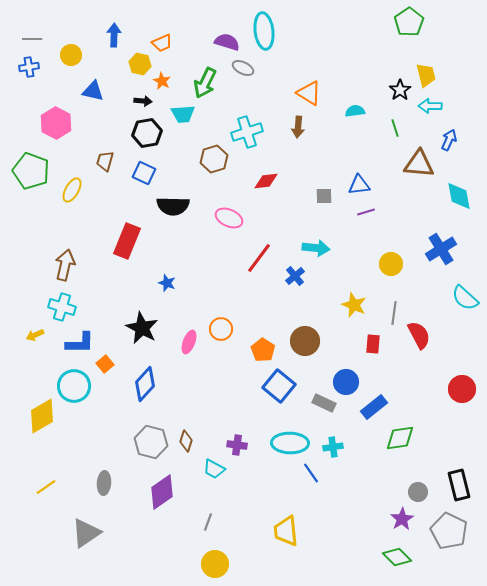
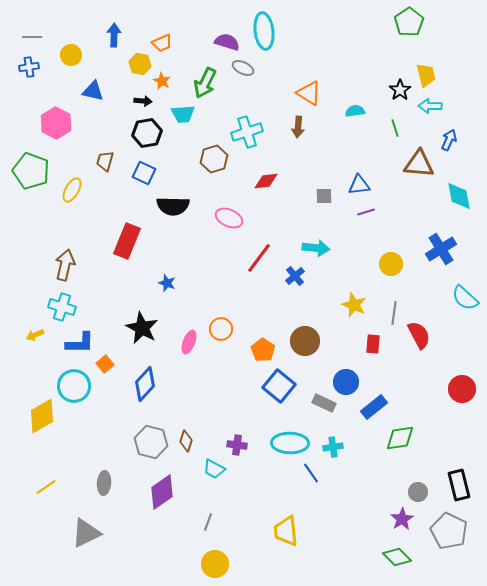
gray line at (32, 39): moved 2 px up
gray triangle at (86, 533): rotated 8 degrees clockwise
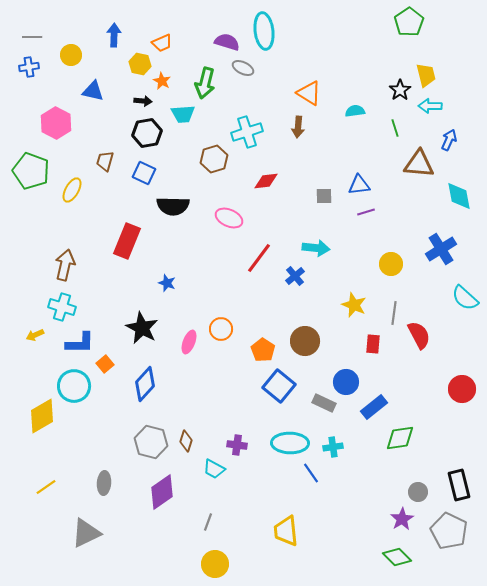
green arrow at (205, 83): rotated 12 degrees counterclockwise
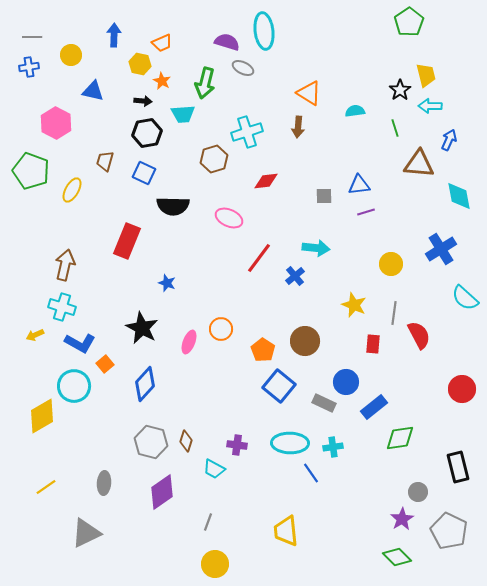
blue L-shape at (80, 343): rotated 28 degrees clockwise
black rectangle at (459, 485): moved 1 px left, 18 px up
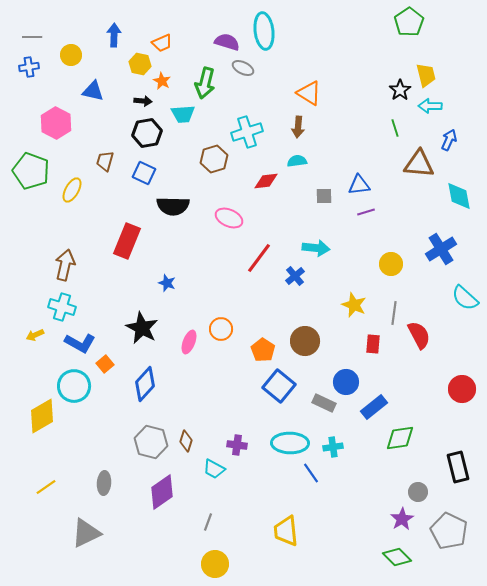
cyan semicircle at (355, 111): moved 58 px left, 50 px down
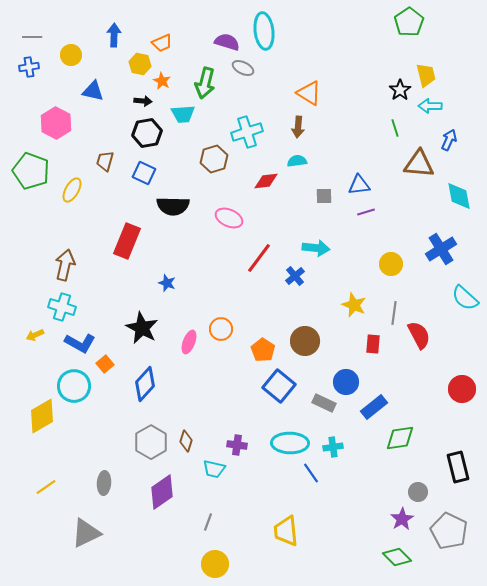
gray hexagon at (151, 442): rotated 16 degrees clockwise
cyan trapezoid at (214, 469): rotated 15 degrees counterclockwise
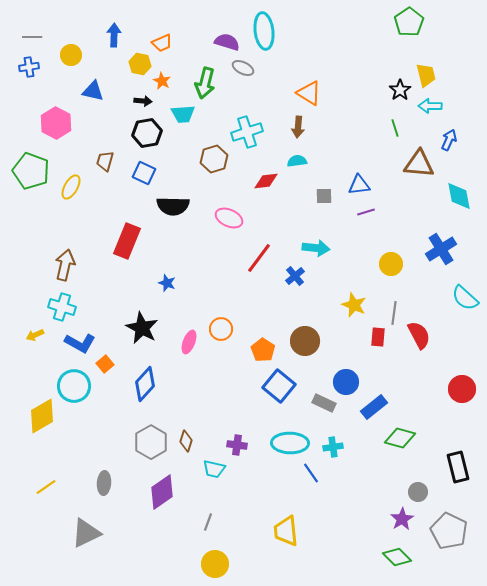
yellow ellipse at (72, 190): moved 1 px left, 3 px up
red rectangle at (373, 344): moved 5 px right, 7 px up
green diamond at (400, 438): rotated 24 degrees clockwise
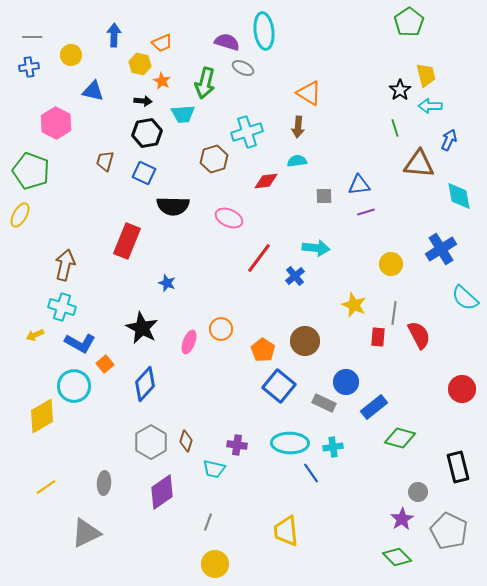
yellow ellipse at (71, 187): moved 51 px left, 28 px down
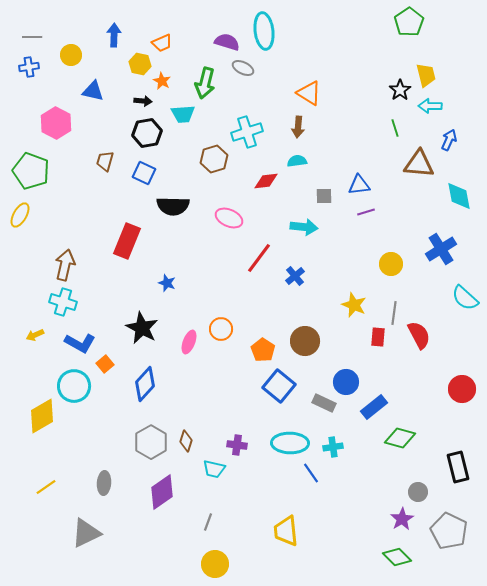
cyan arrow at (316, 248): moved 12 px left, 21 px up
cyan cross at (62, 307): moved 1 px right, 5 px up
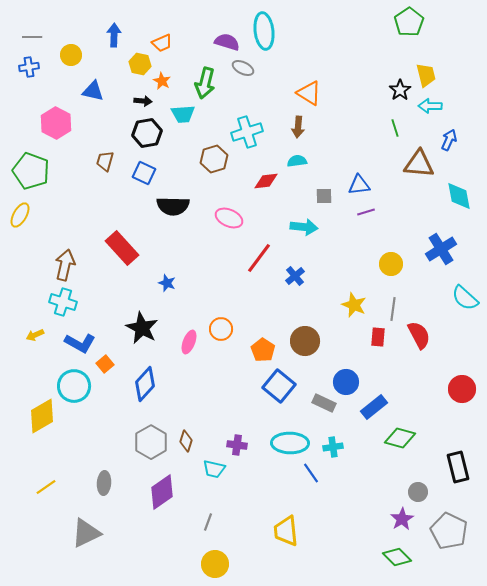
red rectangle at (127, 241): moved 5 px left, 7 px down; rotated 64 degrees counterclockwise
gray line at (394, 313): moved 1 px left, 4 px up
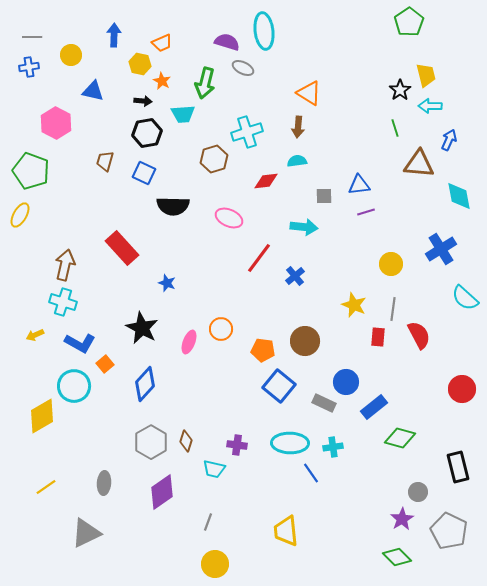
orange pentagon at (263, 350): rotated 25 degrees counterclockwise
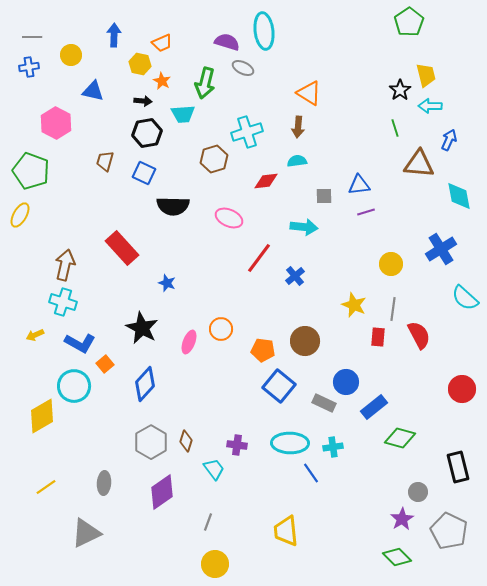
cyan trapezoid at (214, 469): rotated 140 degrees counterclockwise
